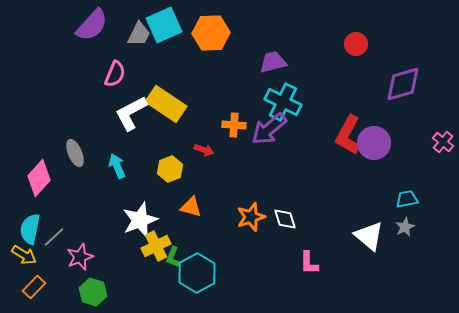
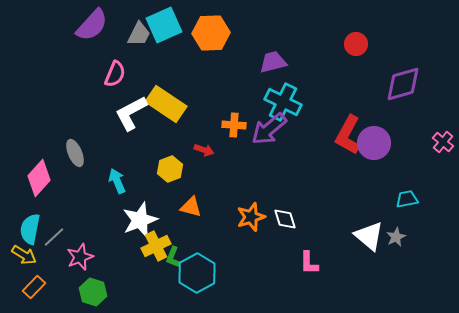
cyan arrow: moved 15 px down
gray star: moved 9 px left, 10 px down
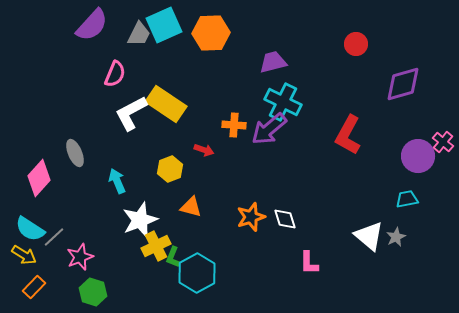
purple circle: moved 44 px right, 13 px down
cyan semicircle: rotated 68 degrees counterclockwise
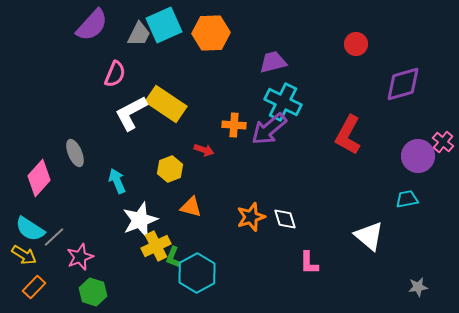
gray star: moved 22 px right, 50 px down; rotated 18 degrees clockwise
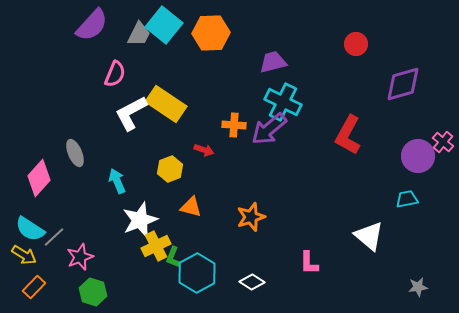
cyan square: rotated 27 degrees counterclockwise
white diamond: moved 33 px left, 63 px down; rotated 40 degrees counterclockwise
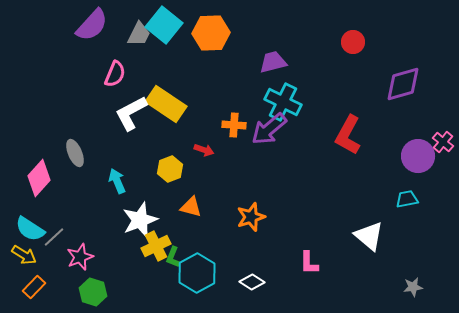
red circle: moved 3 px left, 2 px up
gray star: moved 5 px left
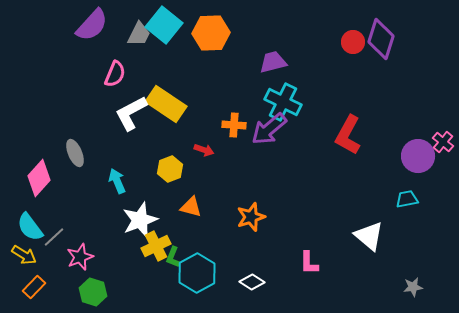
purple diamond: moved 22 px left, 45 px up; rotated 57 degrees counterclockwise
cyan semicircle: moved 2 px up; rotated 20 degrees clockwise
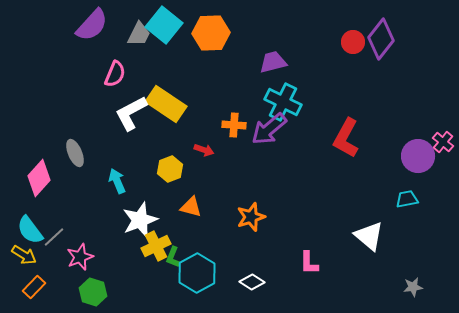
purple diamond: rotated 21 degrees clockwise
red L-shape: moved 2 px left, 3 px down
cyan semicircle: moved 3 px down
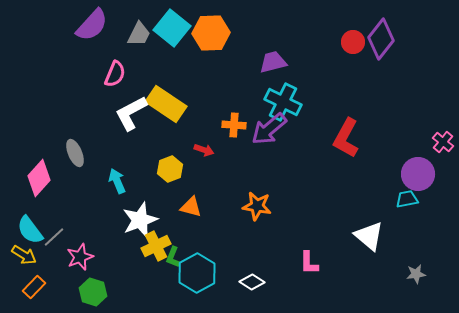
cyan square: moved 8 px right, 3 px down
purple circle: moved 18 px down
orange star: moved 6 px right, 11 px up; rotated 28 degrees clockwise
gray star: moved 3 px right, 13 px up
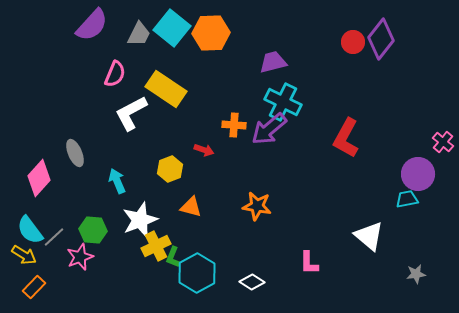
yellow rectangle: moved 15 px up
green hexagon: moved 62 px up; rotated 12 degrees counterclockwise
